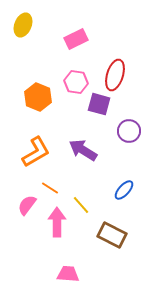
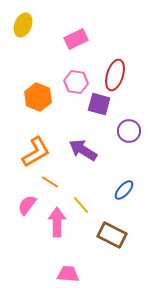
orange line: moved 6 px up
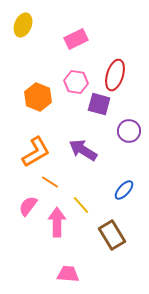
pink semicircle: moved 1 px right, 1 px down
brown rectangle: rotated 32 degrees clockwise
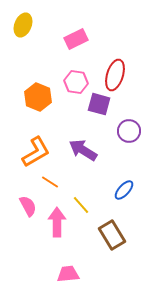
pink semicircle: rotated 115 degrees clockwise
pink trapezoid: rotated 10 degrees counterclockwise
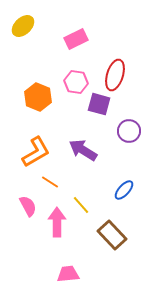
yellow ellipse: moved 1 px down; rotated 25 degrees clockwise
brown rectangle: rotated 12 degrees counterclockwise
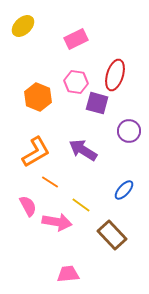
purple square: moved 2 px left, 1 px up
yellow line: rotated 12 degrees counterclockwise
pink arrow: rotated 100 degrees clockwise
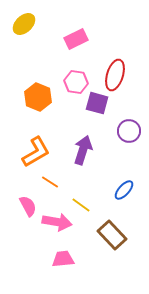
yellow ellipse: moved 1 px right, 2 px up
purple arrow: rotated 76 degrees clockwise
pink trapezoid: moved 5 px left, 15 px up
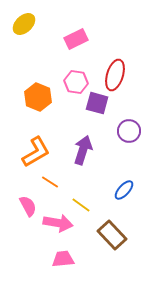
pink arrow: moved 1 px right, 1 px down
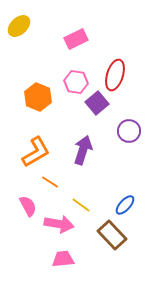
yellow ellipse: moved 5 px left, 2 px down
purple square: rotated 35 degrees clockwise
blue ellipse: moved 1 px right, 15 px down
pink arrow: moved 1 px right, 1 px down
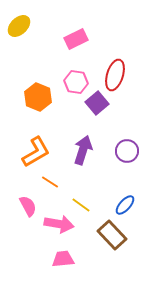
purple circle: moved 2 px left, 20 px down
